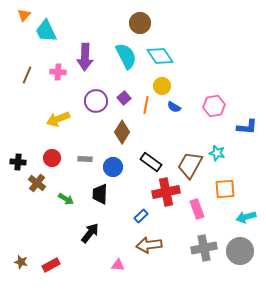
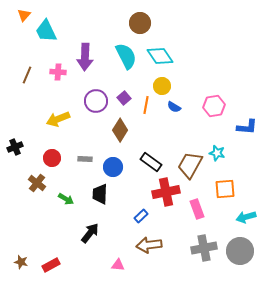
brown diamond: moved 2 px left, 2 px up
black cross: moved 3 px left, 15 px up; rotated 28 degrees counterclockwise
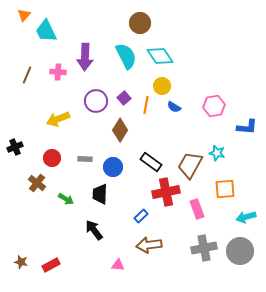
black arrow: moved 4 px right, 3 px up; rotated 75 degrees counterclockwise
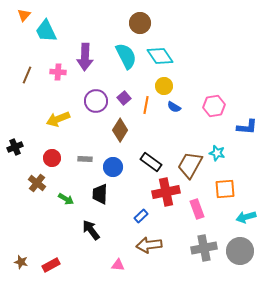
yellow circle: moved 2 px right
black arrow: moved 3 px left
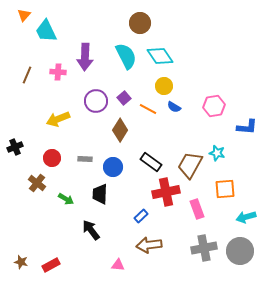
orange line: moved 2 px right, 4 px down; rotated 72 degrees counterclockwise
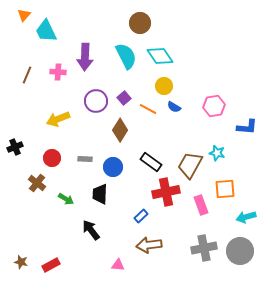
pink rectangle: moved 4 px right, 4 px up
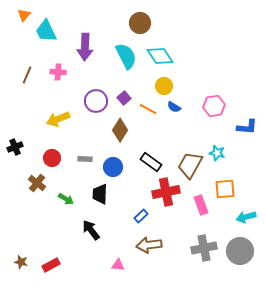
purple arrow: moved 10 px up
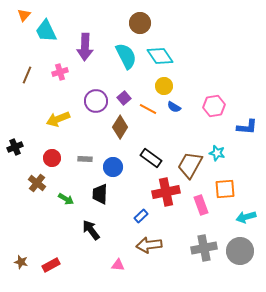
pink cross: moved 2 px right; rotated 21 degrees counterclockwise
brown diamond: moved 3 px up
black rectangle: moved 4 px up
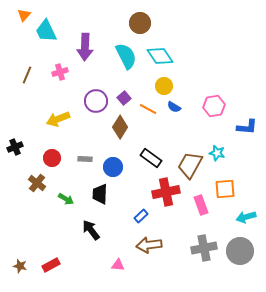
brown star: moved 1 px left, 4 px down
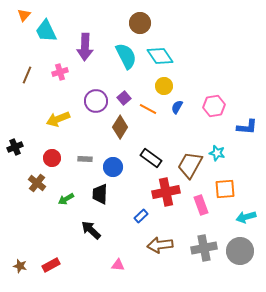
blue semicircle: moved 3 px right; rotated 88 degrees clockwise
green arrow: rotated 119 degrees clockwise
black arrow: rotated 10 degrees counterclockwise
brown arrow: moved 11 px right
